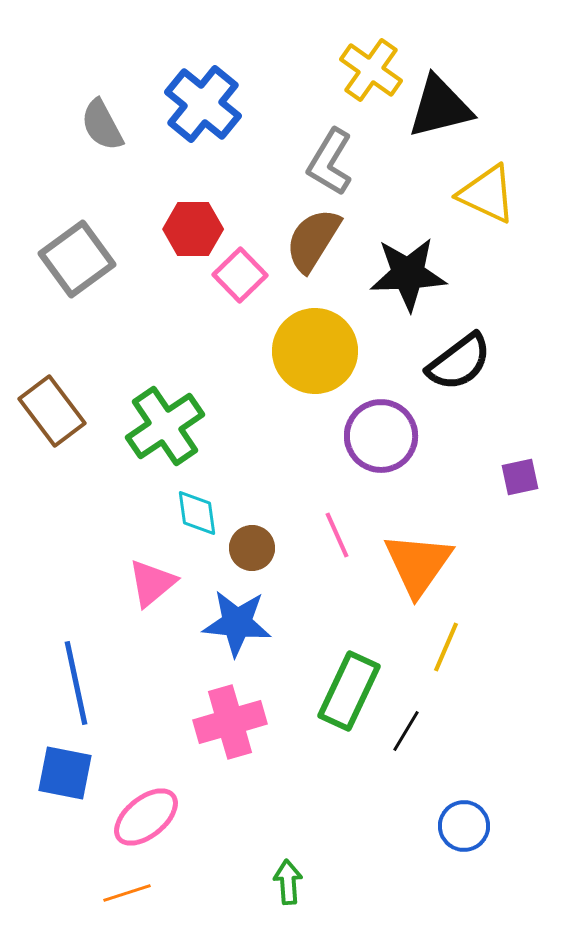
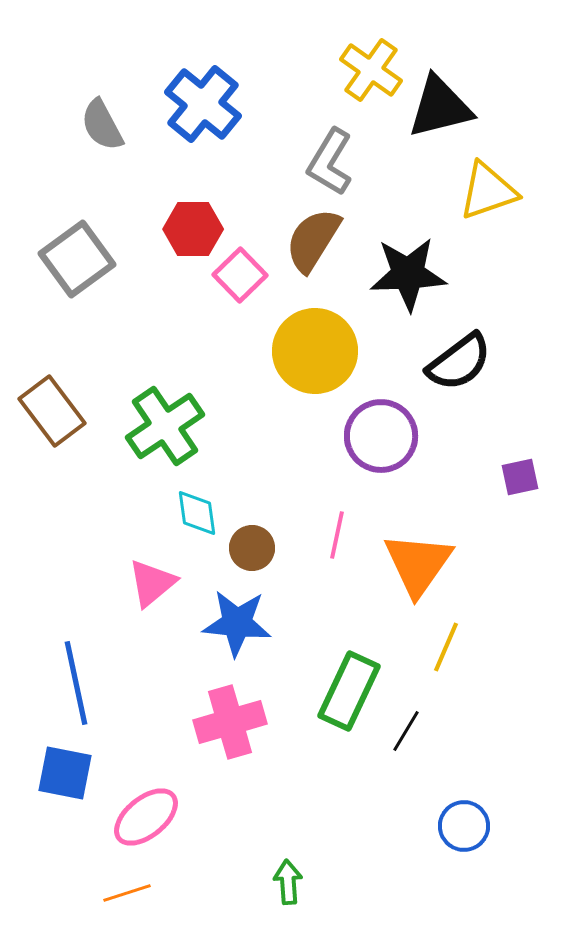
yellow triangle: moved 1 px right, 3 px up; rotated 44 degrees counterclockwise
pink line: rotated 36 degrees clockwise
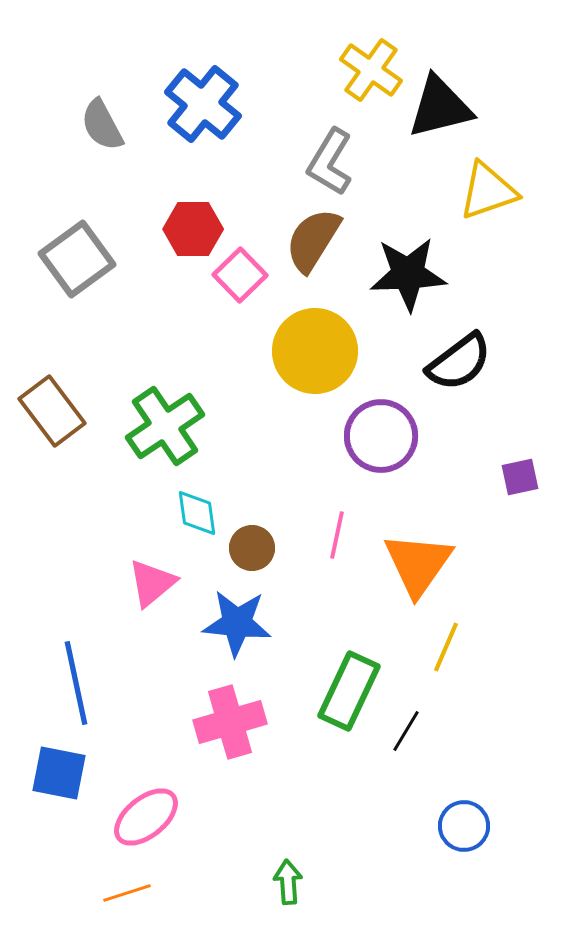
blue square: moved 6 px left
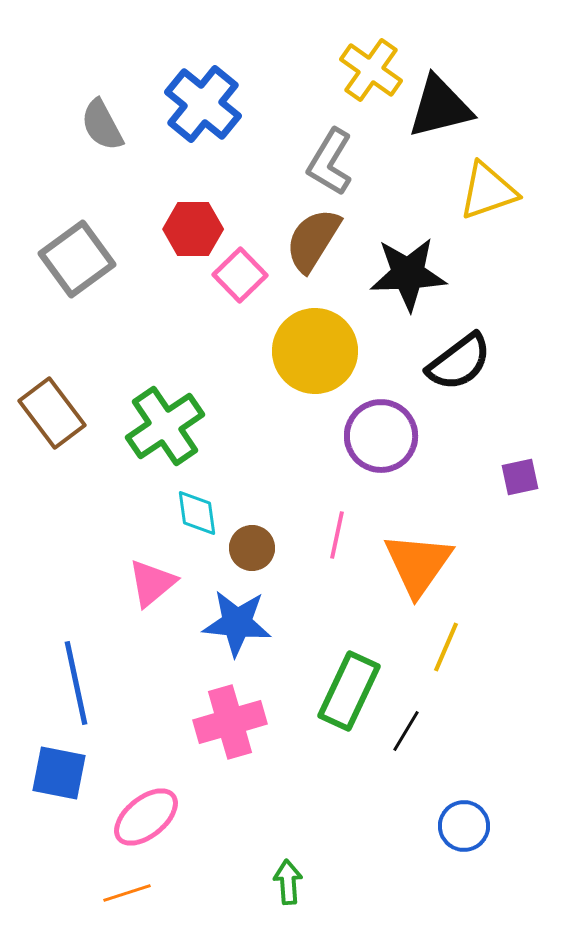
brown rectangle: moved 2 px down
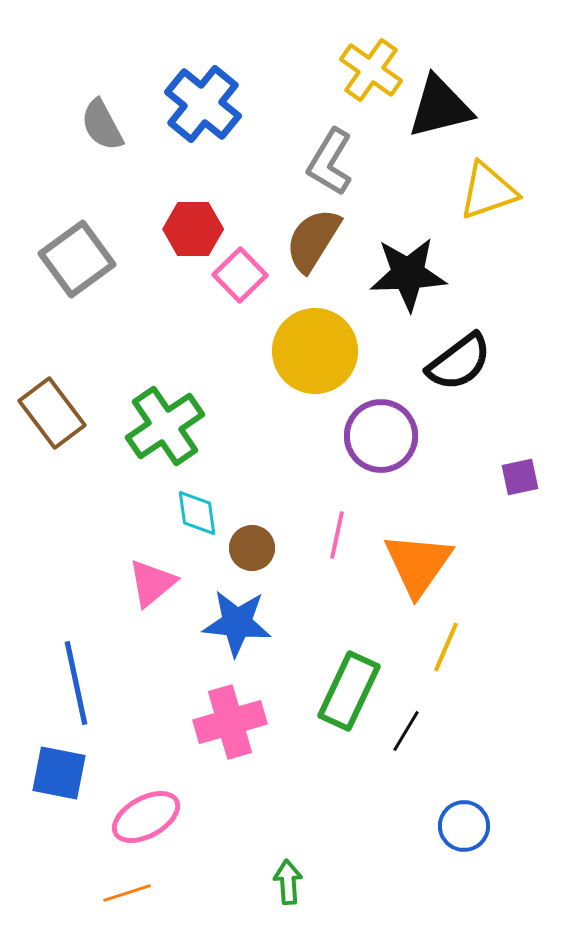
pink ellipse: rotated 10 degrees clockwise
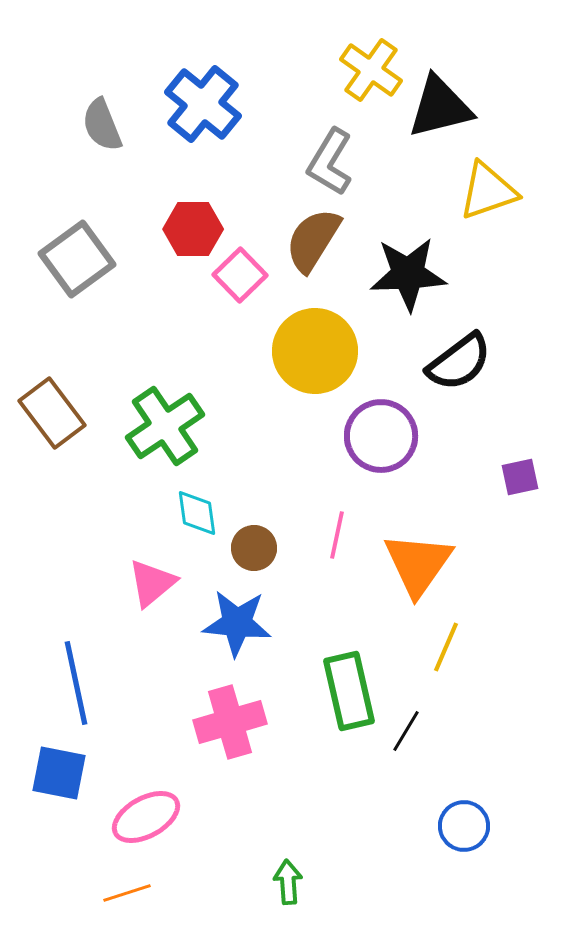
gray semicircle: rotated 6 degrees clockwise
brown circle: moved 2 px right
green rectangle: rotated 38 degrees counterclockwise
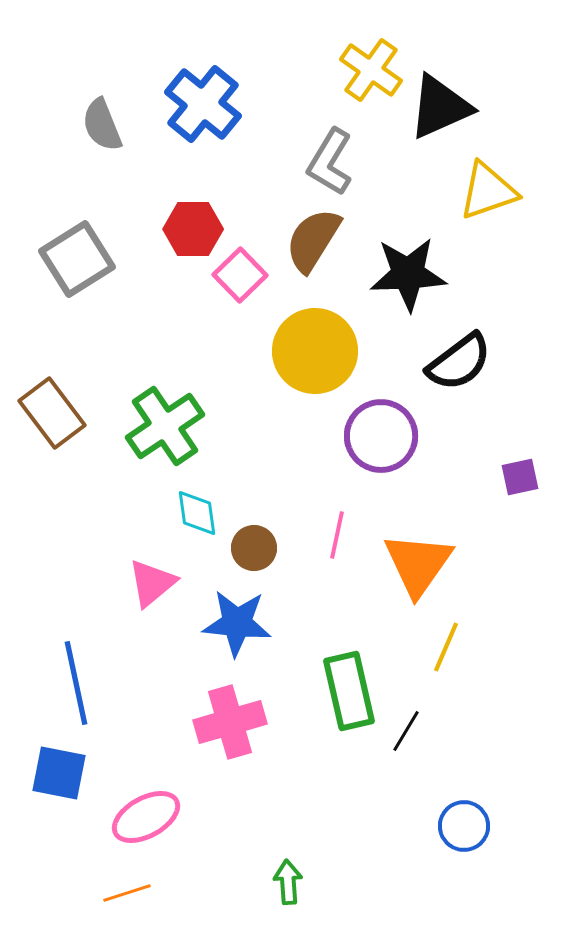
black triangle: rotated 10 degrees counterclockwise
gray square: rotated 4 degrees clockwise
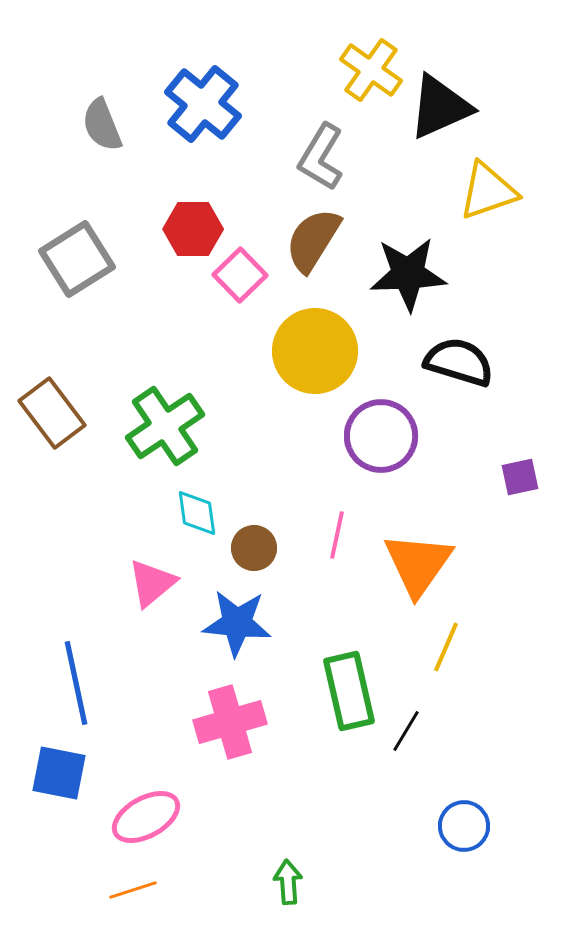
gray L-shape: moved 9 px left, 5 px up
black semicircle: rotated 126 degrees counterclockwise
orange line: moved 6 px right, 3 px up
